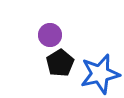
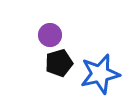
black pentagon: moved 1 px left; rotated 16 degrees clockwise
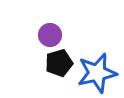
blue star: moved 3 px left, 1 px up
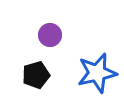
black pentagon: moved 23 px left, 12 px down
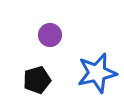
black pentagon: moved 1 px right, 5 px down
